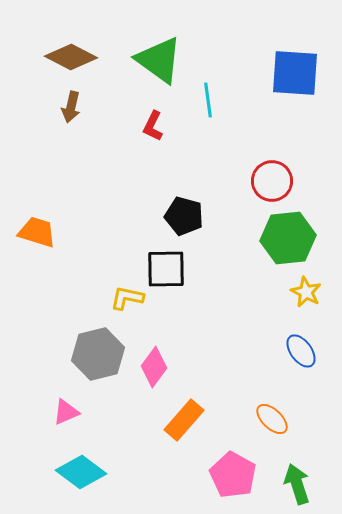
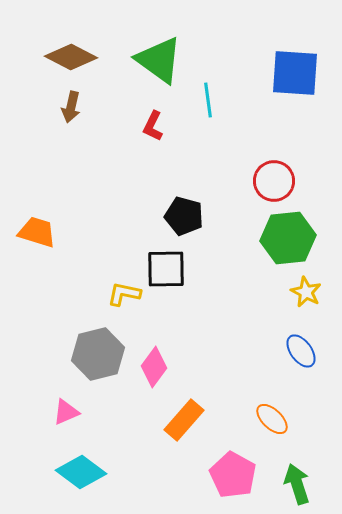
red circle: moved 2 px right
yellow L-shape: moved 3 px left, 4 px up
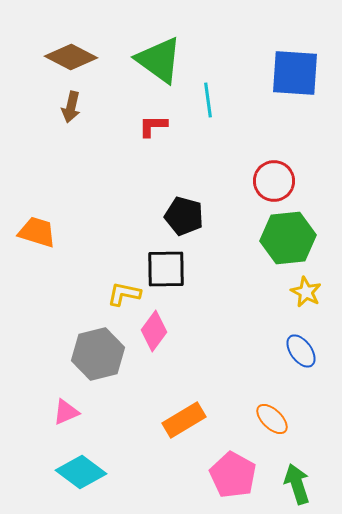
red L-shape: rotated 64 degrees clockwise
pink diamond: moved 36 px up
orange rectangle: rotated 18 degrees clockwise
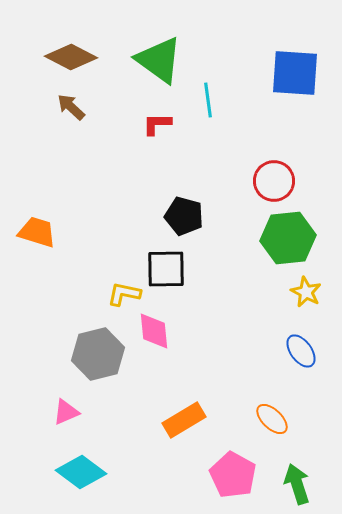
brown arrow: rotated 120 degrees clockwise
red L-shape: moved 4 px right, 2 px up
pink diamond: rotated 42 degrees counterclockwise
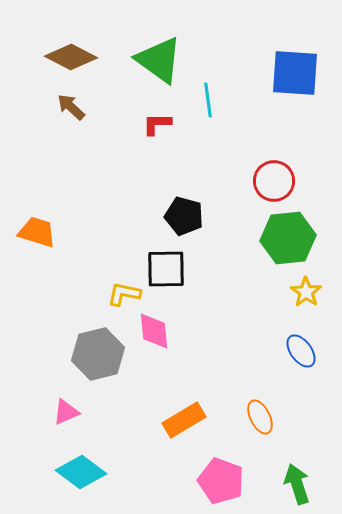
yellow star: rotated 8 degrees clockwise
orange ellipse: moved 12 px left, 2 px up; rotated 20 degrees clockwise
pink pentagon: moved 12 px left, 6 px down; rotated 9 degrees counterclockwise
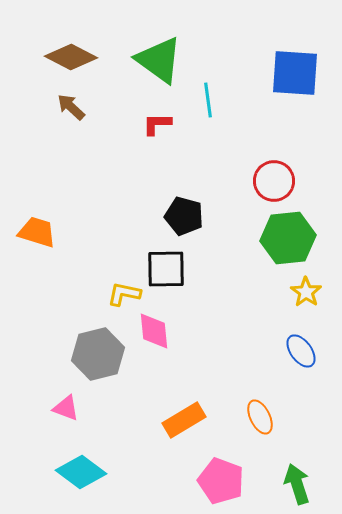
pink triangle: moved 4 px up; rotated 44 degrees clockwise
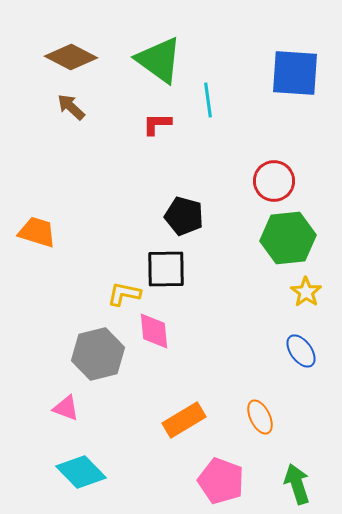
cyan diamond: rotated 9 degrees clockwise
